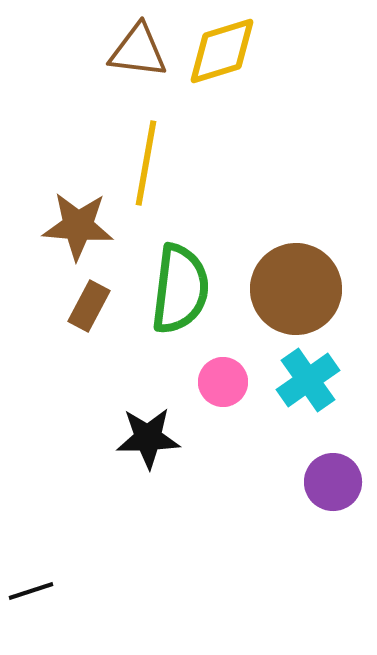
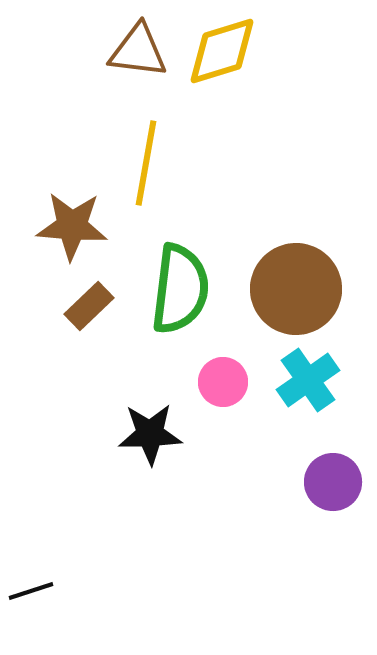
brown star: moved 6 px left
brown rectangle: rotated 18 degrees clockwise
black star: moved 2 px right, 4 px up
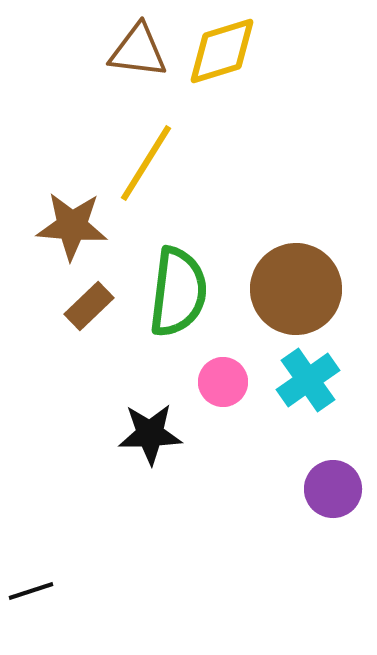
yellow line: rotated 22 degrees clockwise
green semicircle: moved 2 px left, 3 px down
purple circle: moved 7 px down
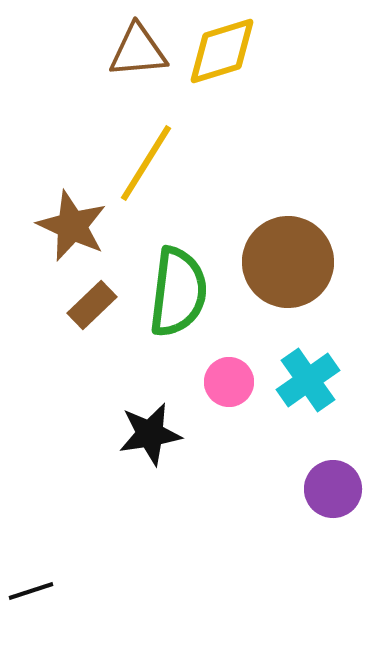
brown triangle: rotated 12 degrees counterclockwise
brown star: rotated 20 degrees clockwise
brown circle: moved 8 px left, 27 px up
brown rectangle: moved 3 px right, 1 px up
pink circle: moved 6 px right
black star: rotated 8 degrees counterclockwise
